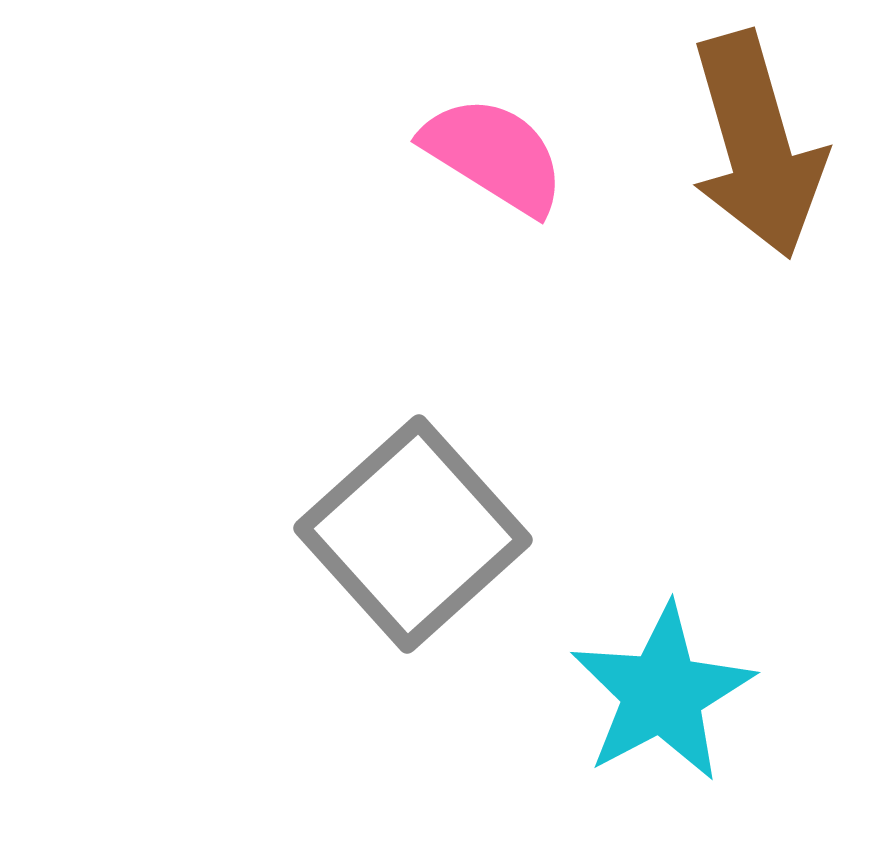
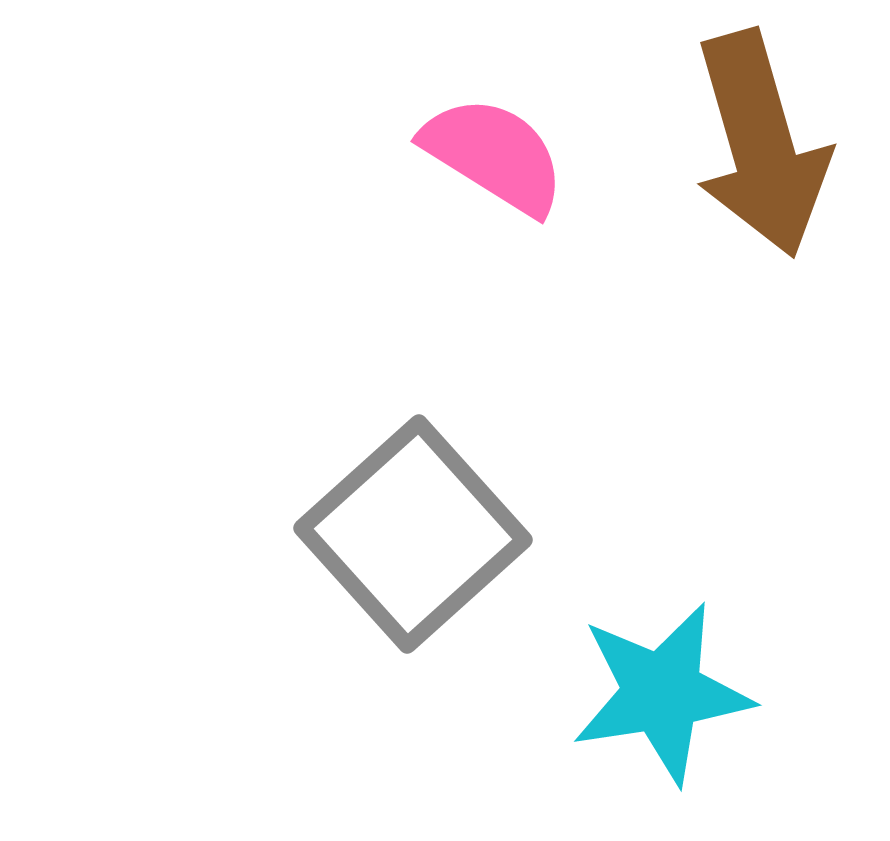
brown arrow: moved 4 px right, 1 px up
cyan star: rotated 19 degrees clockwise
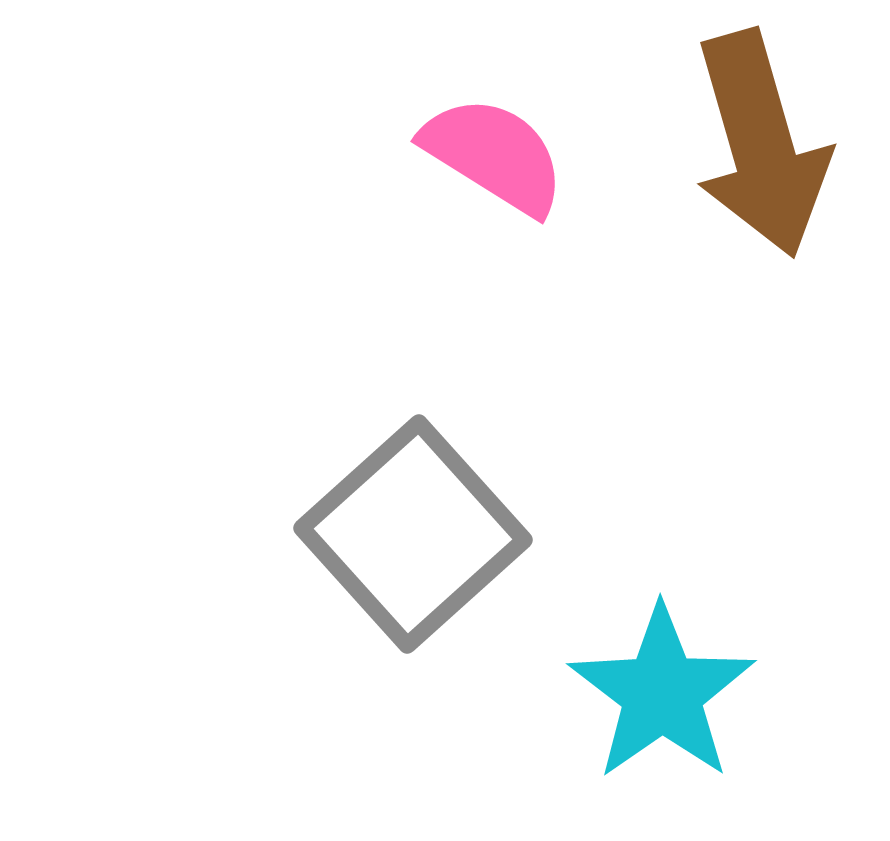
cyan star: rotated 26 degrees counterclockwise
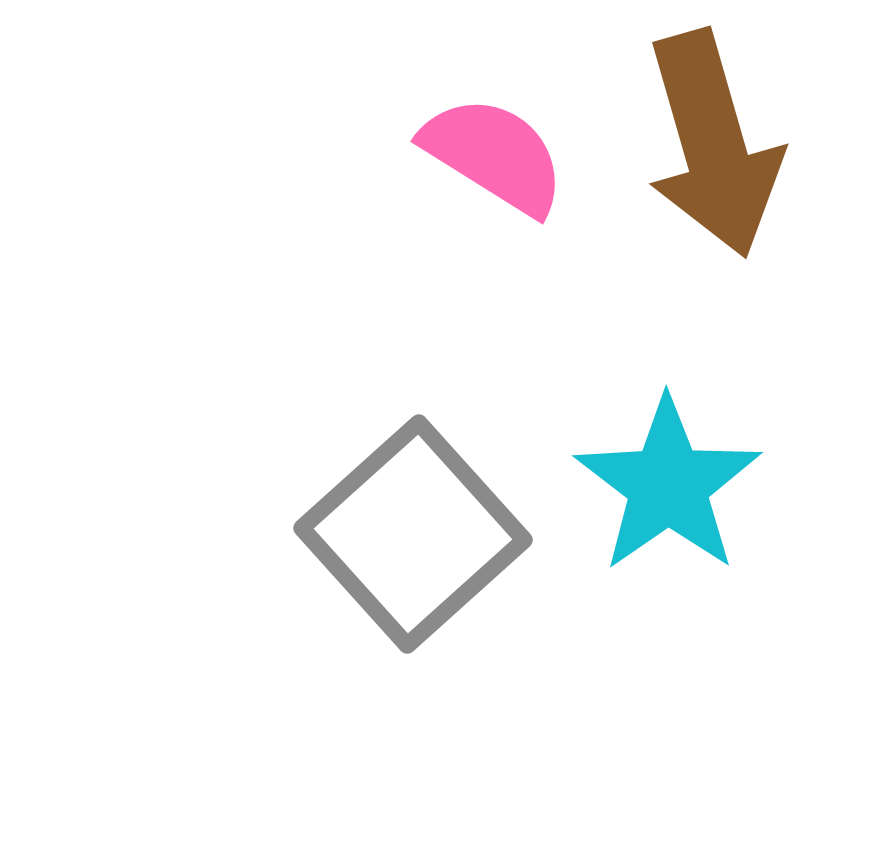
brown arrow: moved 48 px left
cyan star: moved 6 px right, 208 px up
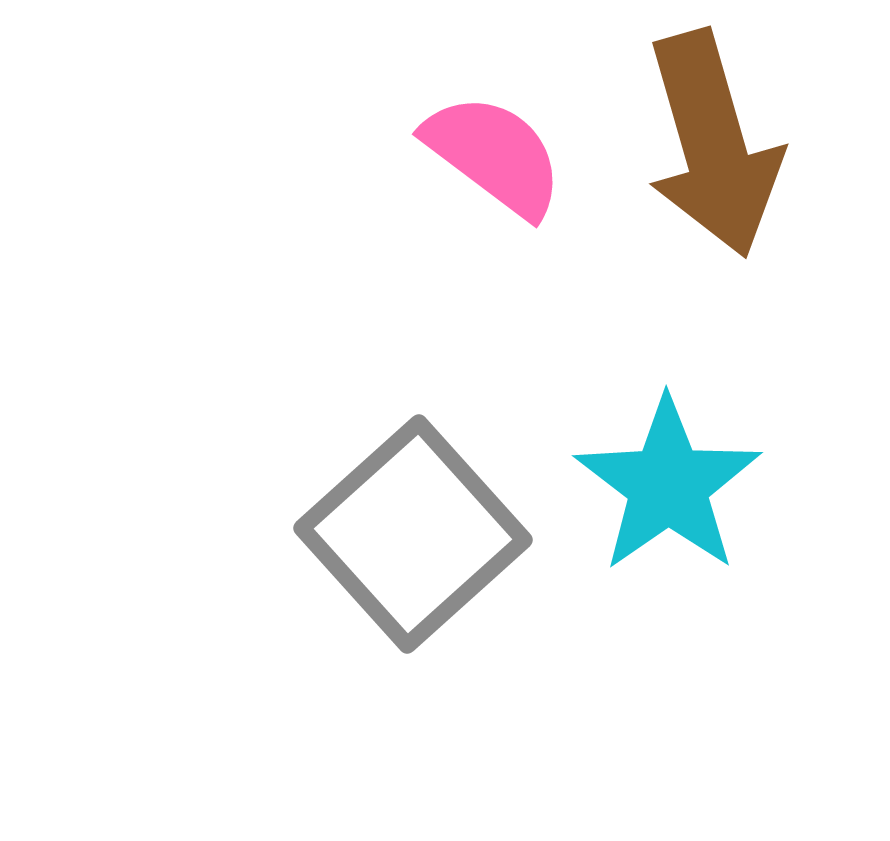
pink semicircle: rotated 5 degrees clockwise
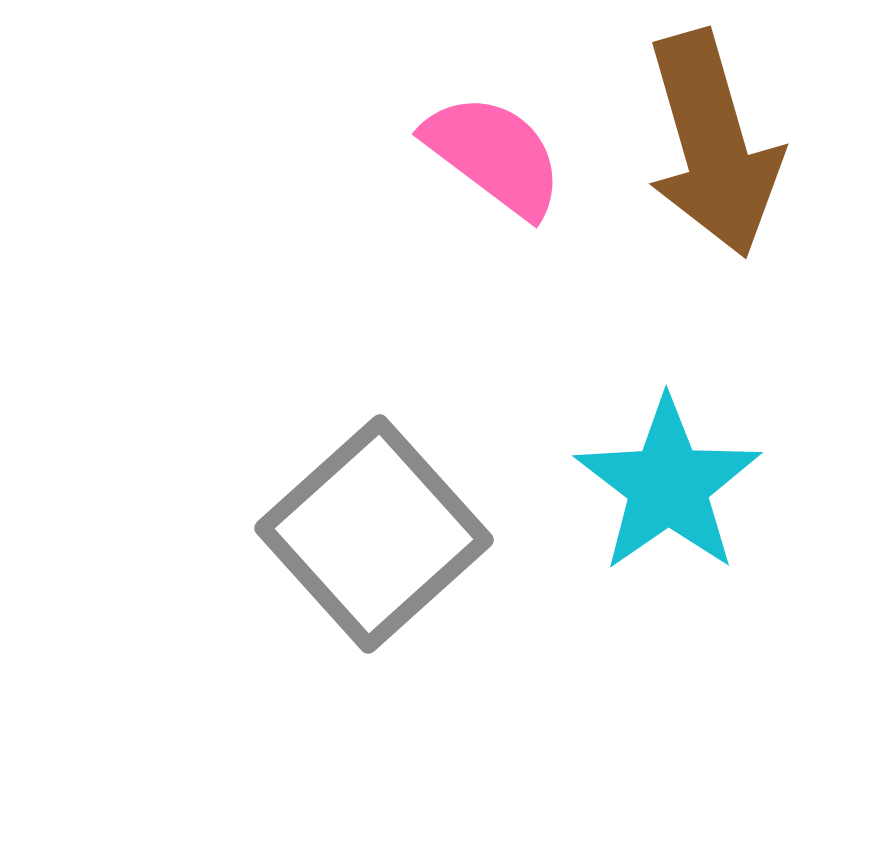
gray square: moved 39 px left
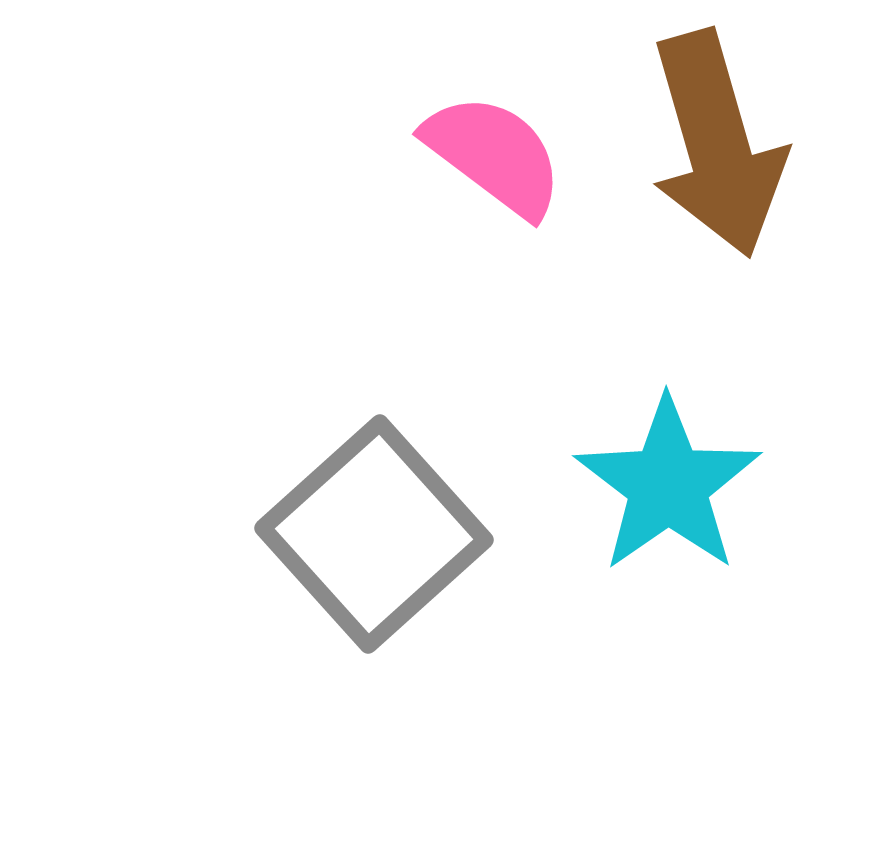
brown arrow: moved 4 px right
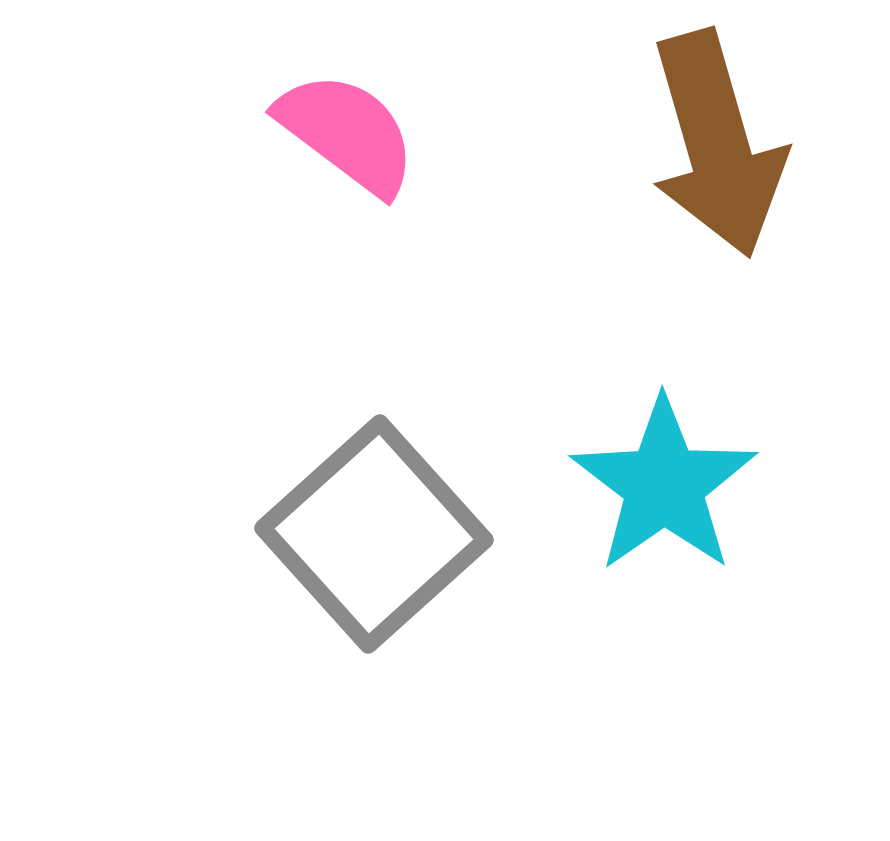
pink semicircle: moved 147 px left, 22 px up
cyan star: moved 4 px left
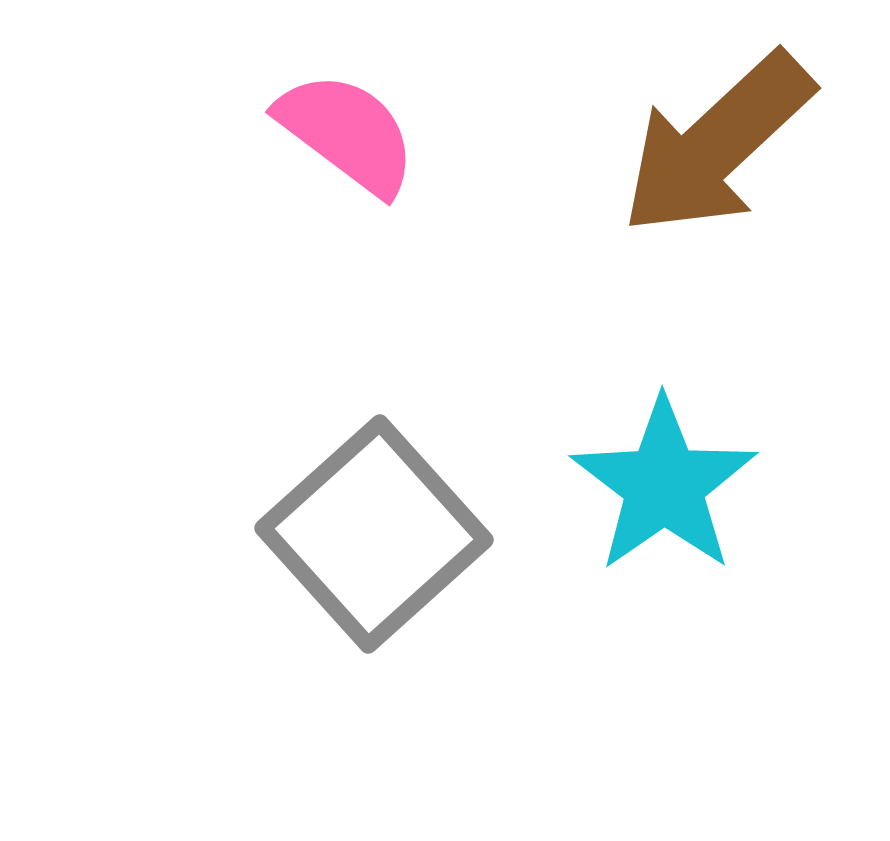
brown arrow: rotated 63 degrees clockwise
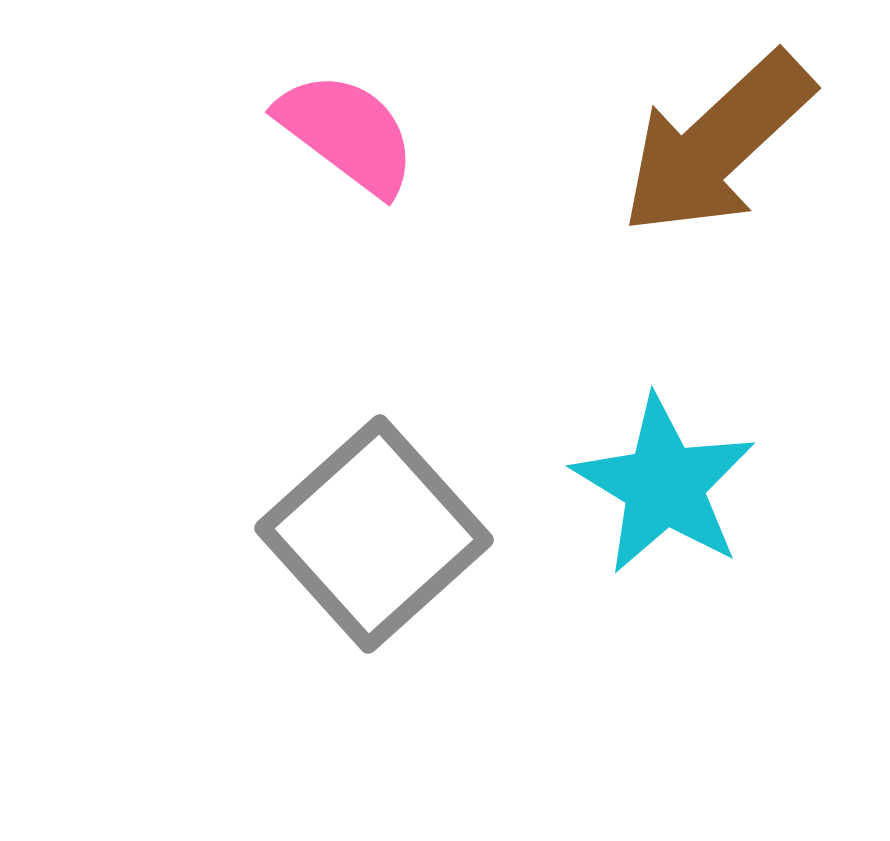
cyan star: rotated 6 degrees counterclockwise
